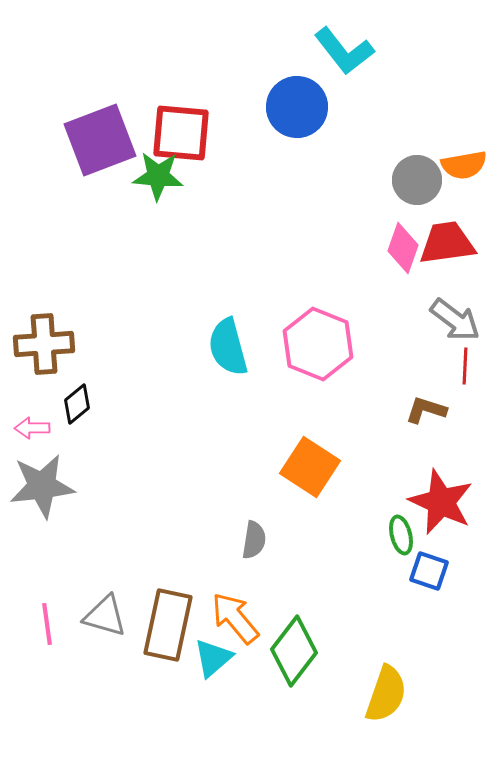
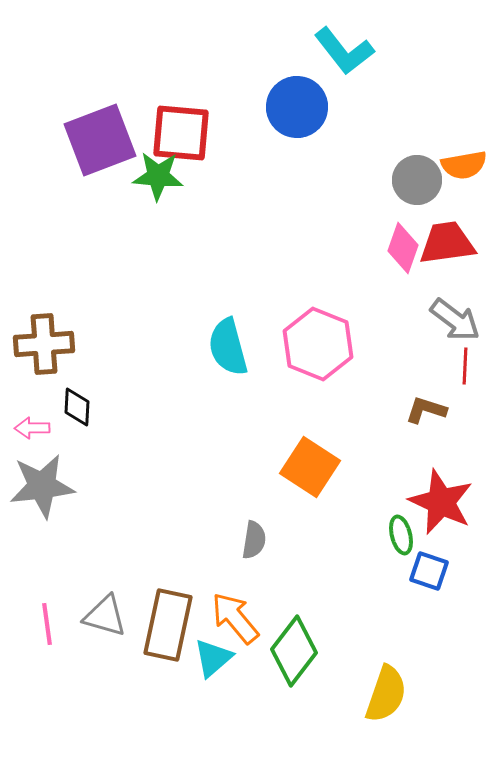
black diamond: moved 3 px down; rotated 48 degrees counterclockwise
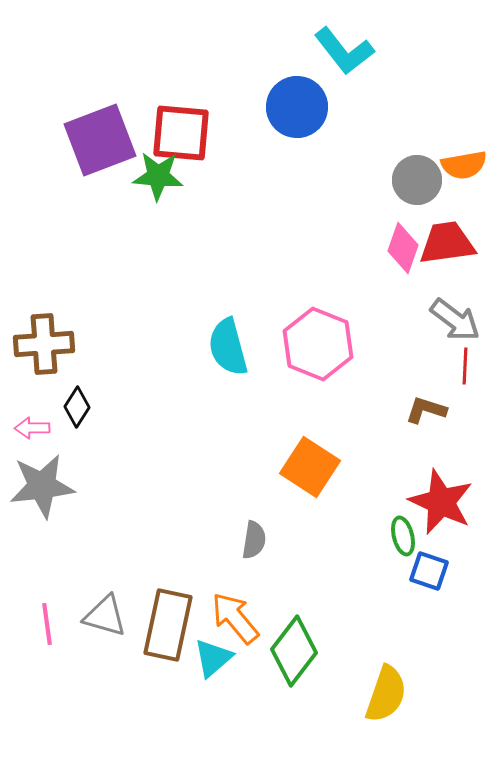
black diamond: rotated 30 degrees clockwise
green ellipse: moved 2 px right, 1 px down
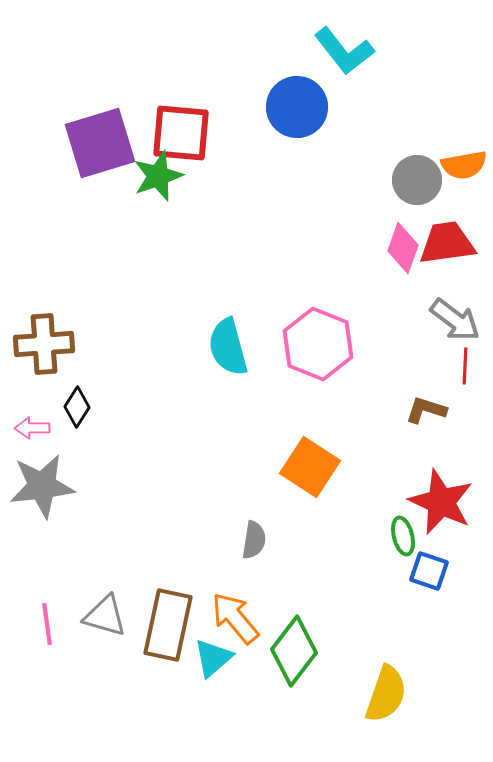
purple square: moved 3 px down; rotated 4 degrees clockwise
green star: rotated 24 degrees counterclockwise
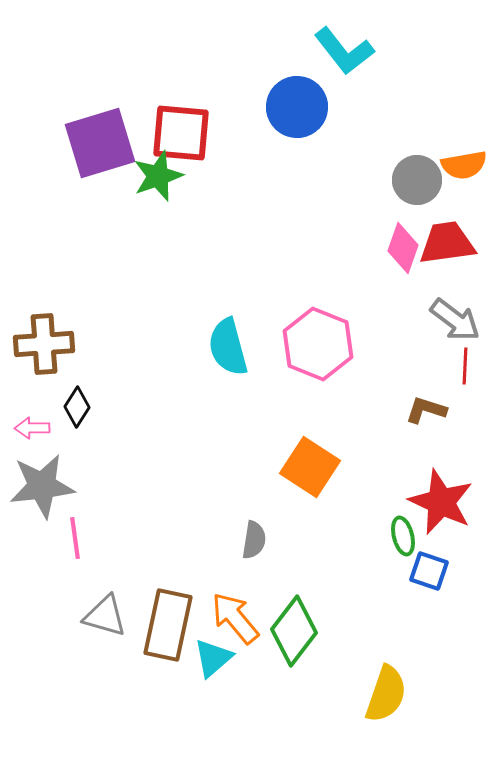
pink line: moved 28 px right, 86 px up
green diamond: moved 20 px up
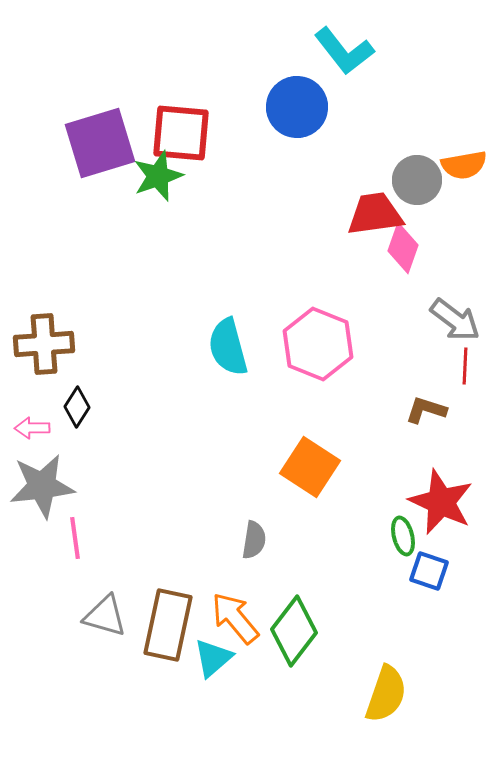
red trapezoid: moved 72 px left, 29 px up
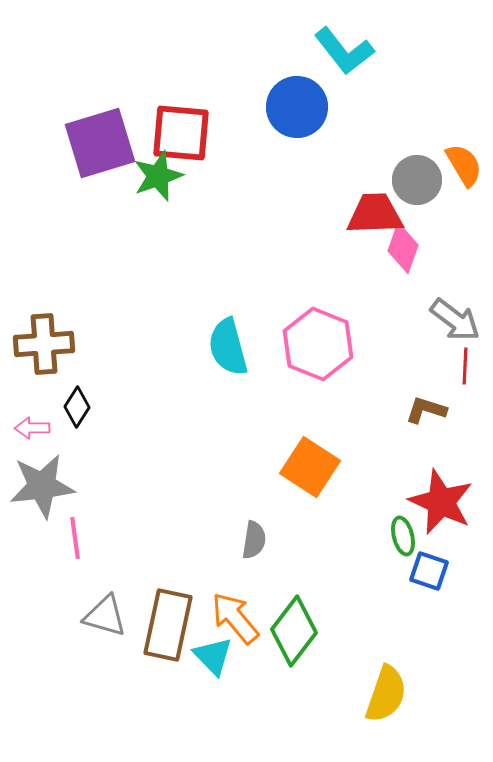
orange semicircle: rotated 111 degrees counterclockwise
red trapezoid: rotated 6 degrees clockwise
cyan triangle: moved 2 px up; rotated 33 degrees counterclockwise
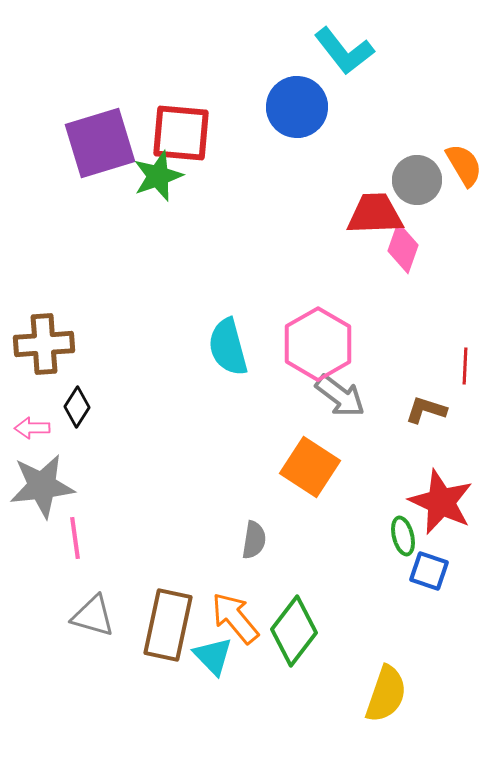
gray arrow: moved 115 px left, 76 px down
pink hexagon: rotated 8 degrees clockwise
gray triangle: moved 12 px left
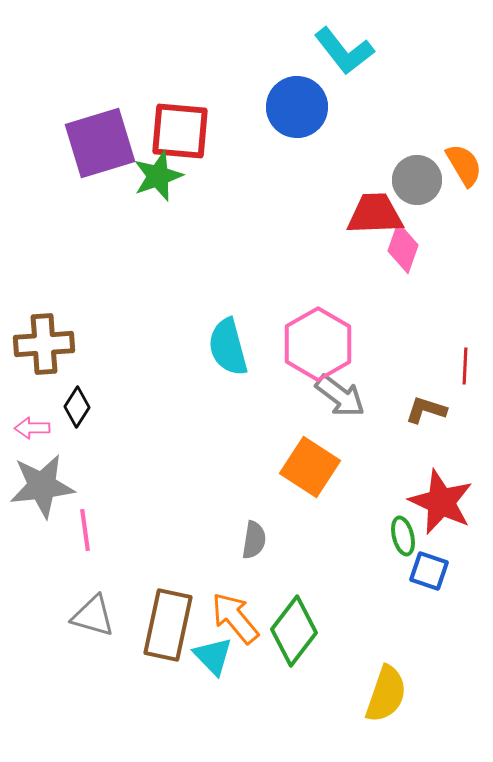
red square: moved 1 px left, 2 px up
pink line: moved 10 px right, 8 px up
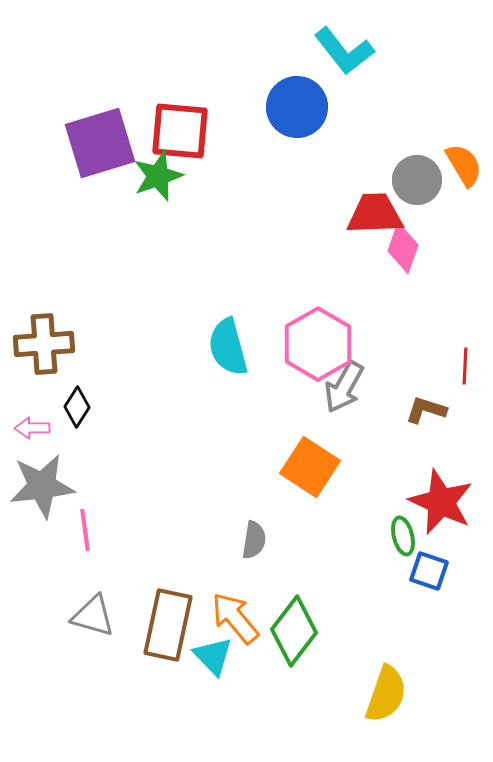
gray arrow: moved 4 px right, 9 px up; rotated 82 degrees clockwise
